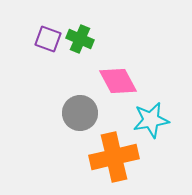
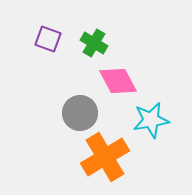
green cross: moved 14 px right, 4 px down; rotated 8 degrees clockwise
orange cross: moved 9 px left; rotated 18 degrees counterclockwise
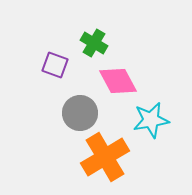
purple square: moved 7 px right, 26 px down
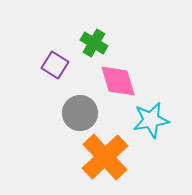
purple square: rotated 12 degrees clockwise
pink diamond: rotated 12 degrees clockwise
orange cross: rotated 12 degrees counterclockwise
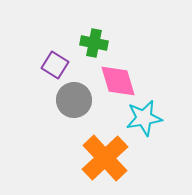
green cross: rotated 20 degrees counterclockwise
gray circle: moved 6 px left, 13 px up
cyan star: moved 7 px left, 2 px up
orange cross: moved 1 px down
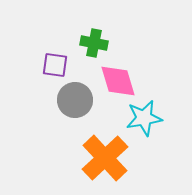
purple square: rotated 24 degrees counterclockwise
gray circle: moved 1 px right
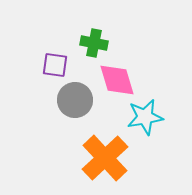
pink diamond: moved 1 px left, 1 px up
cyan star: moved 1 px right, 1 px up
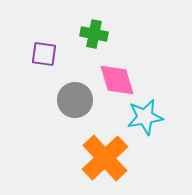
green cross: moved 9 px up
purple square: moved 11 px left, 11 px up
